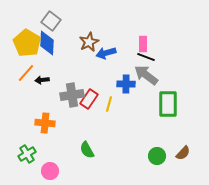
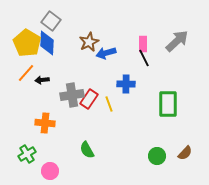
black line: moved 2 px left, 1 px down; rotated 42 degrees clockwise
gray arrow: moved 31 px right, 34 px up; rotated 100 degrees clockwise
yellow line: rotated 35 degrees counterclockwise
brown semicircle: moved 2 px right
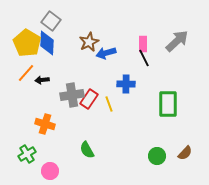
orange cross: moved 1 px down; rotated 12 degrees clockwise
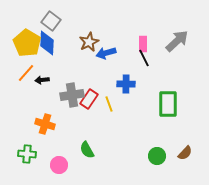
green cross: rotated 36 degrees clockwise
pink circle: moved 9 px right, 6 px up
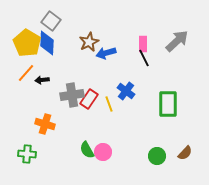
blue cross: moved 7 px down; rotated 36 degrees clockwise
pink circle: moved 44 px right, 13 px up
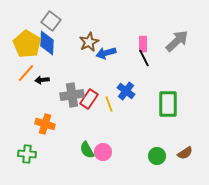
yellow pentagon: moved 1 px down
brown semicircle: rotated 14 degrees clockwise
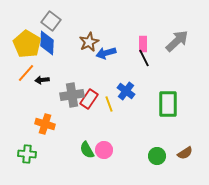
pink circle: moved 1 px right, 2 px up
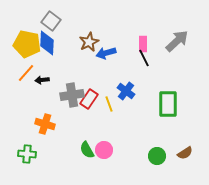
yellow pentagon: rotated 20 degrees counterclockwise
